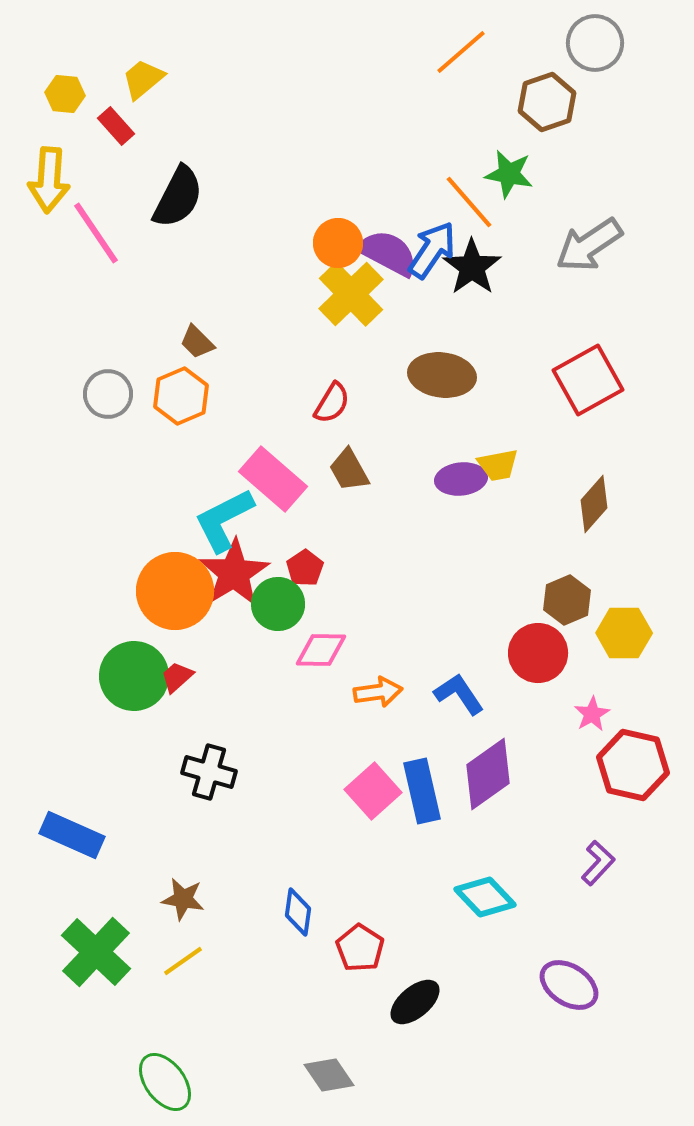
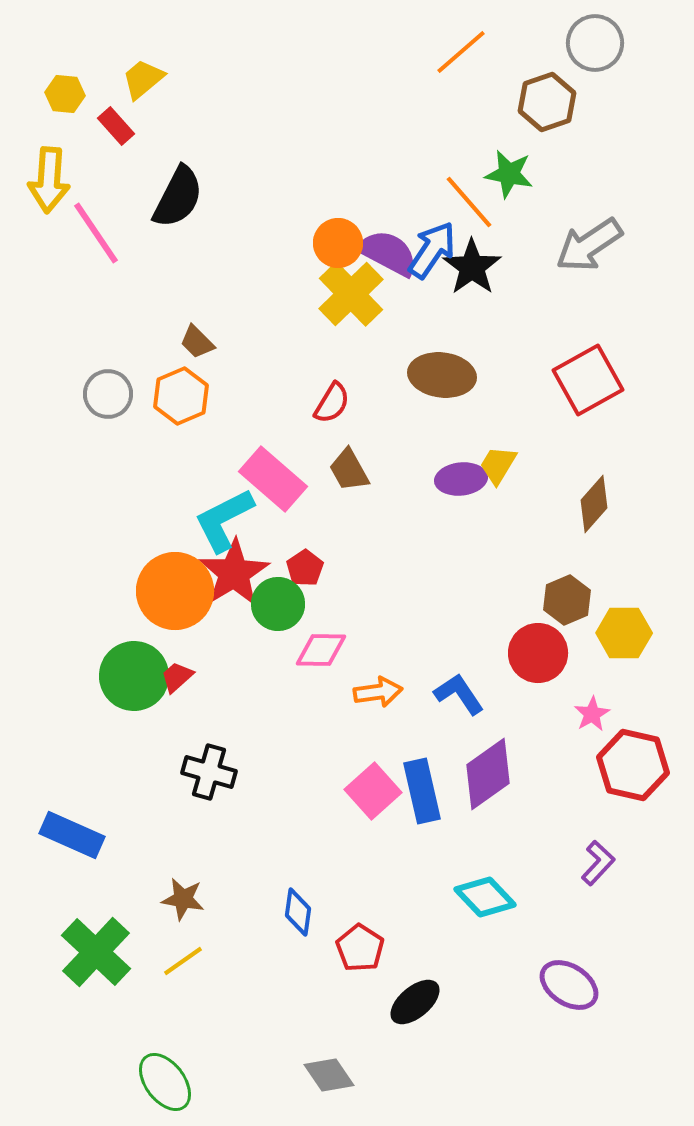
yellow trapezoid at (498, 465): rotated 132 degrees clockwise
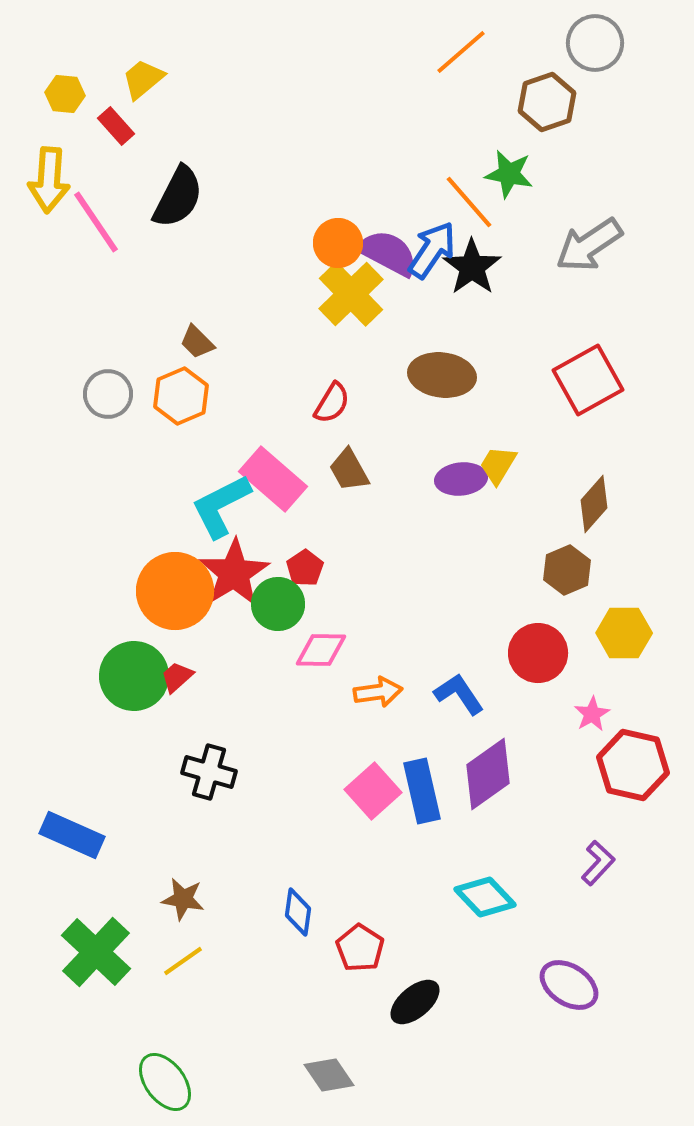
pink line at (96, 233): moved 11 px up
cyan L-shape at (224, 520): moved 3 px left, 14 px up
brown hexagon at (567, 600): moved 30 px up
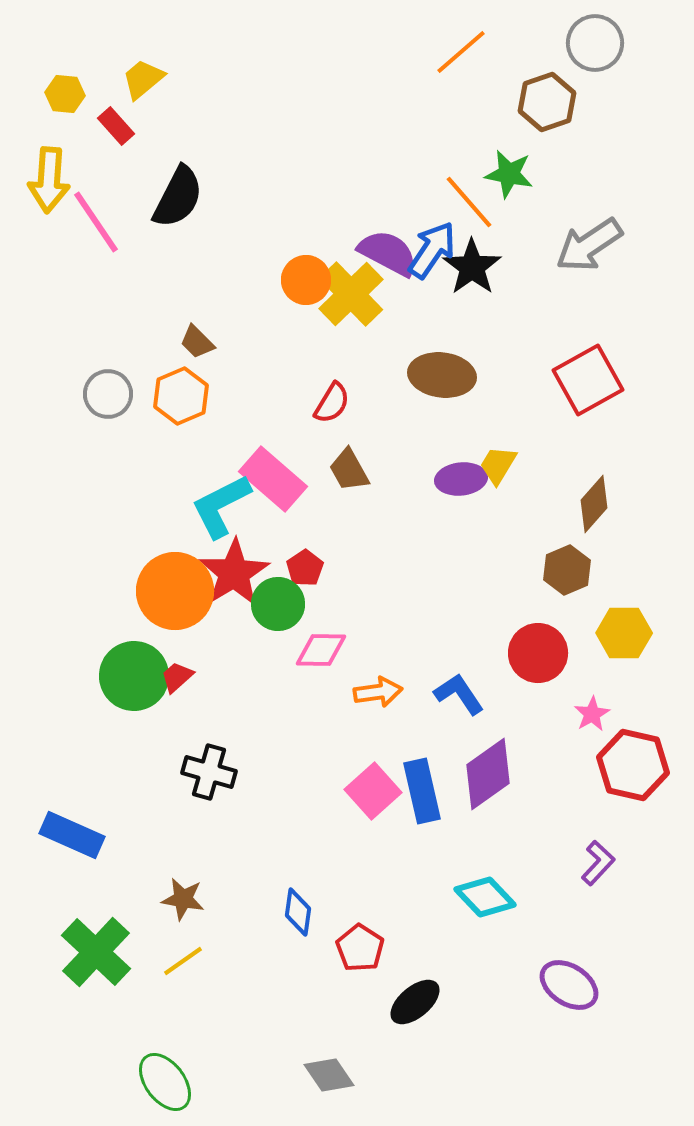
orange circle at (338, 243): moved 32 px left, 37 px down
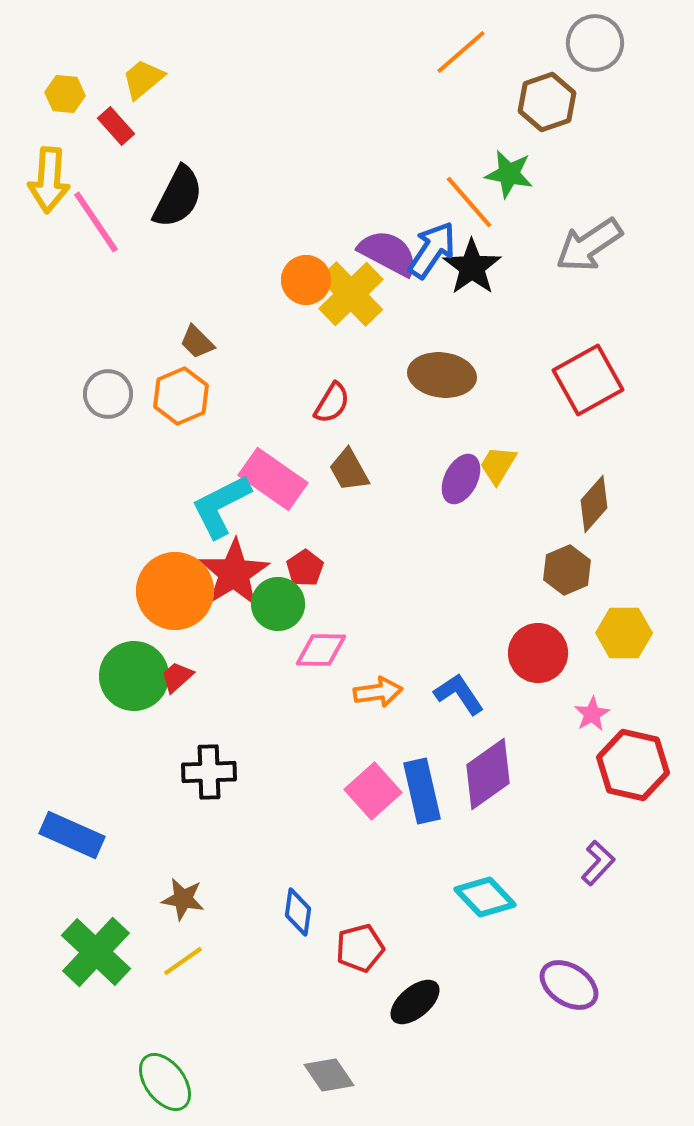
pink rectangle at (273, 479): rotated 6 degrees counterclockwise
purple ellipse at (461, 479): rotated 57 degrees counterclockwise
black cross at (209, 772): rotated 18 degrees counterclockwise
red pentagon at (360, 948): rotated 24 degrees clockwise
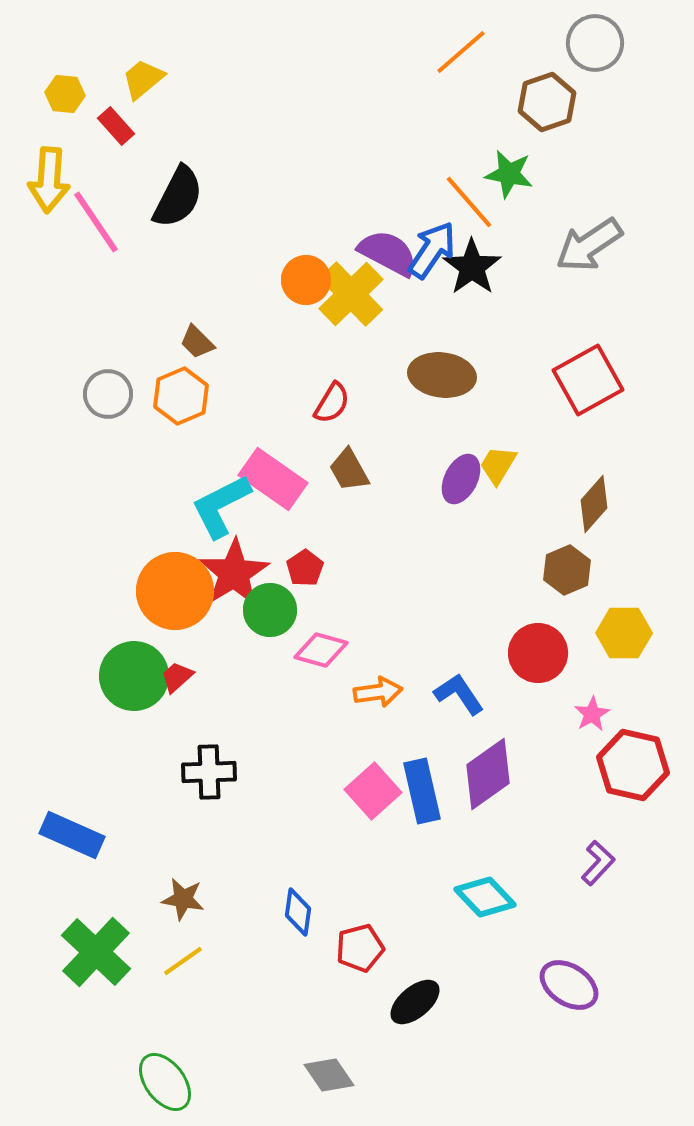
green circle at (278, 604): moved 8 px left, 6 px down
pink diamond at (321, 650): rotated 14 degrees clockwise
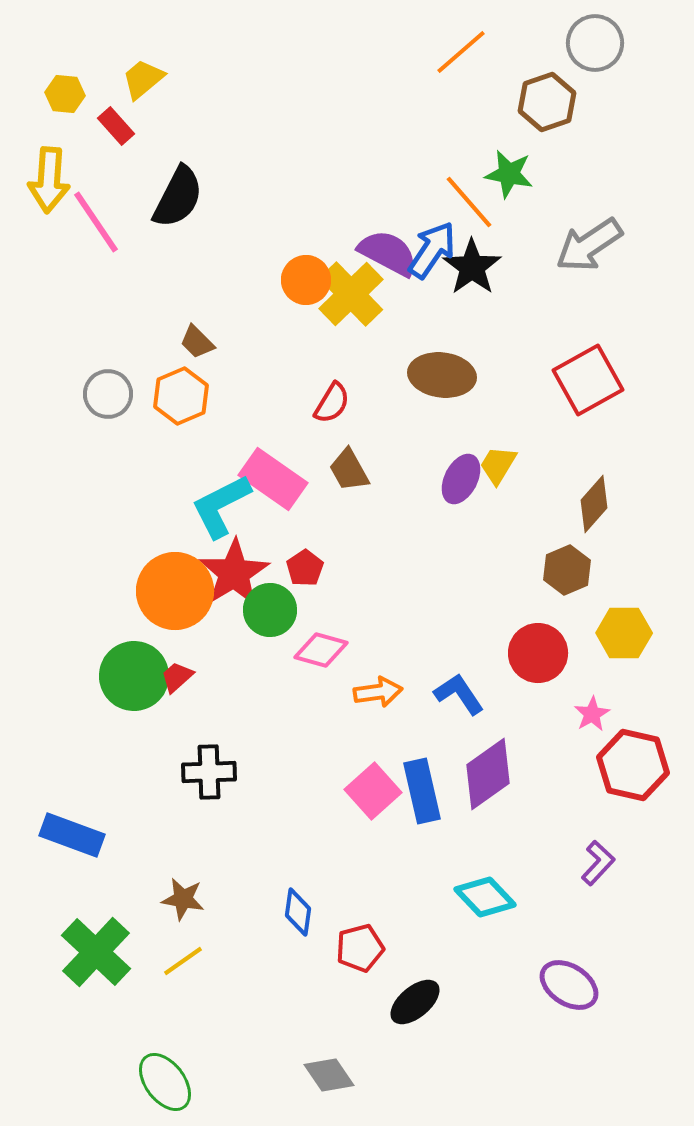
blue rectangle at (72, 835): rotated 4 degrees counterclockwise
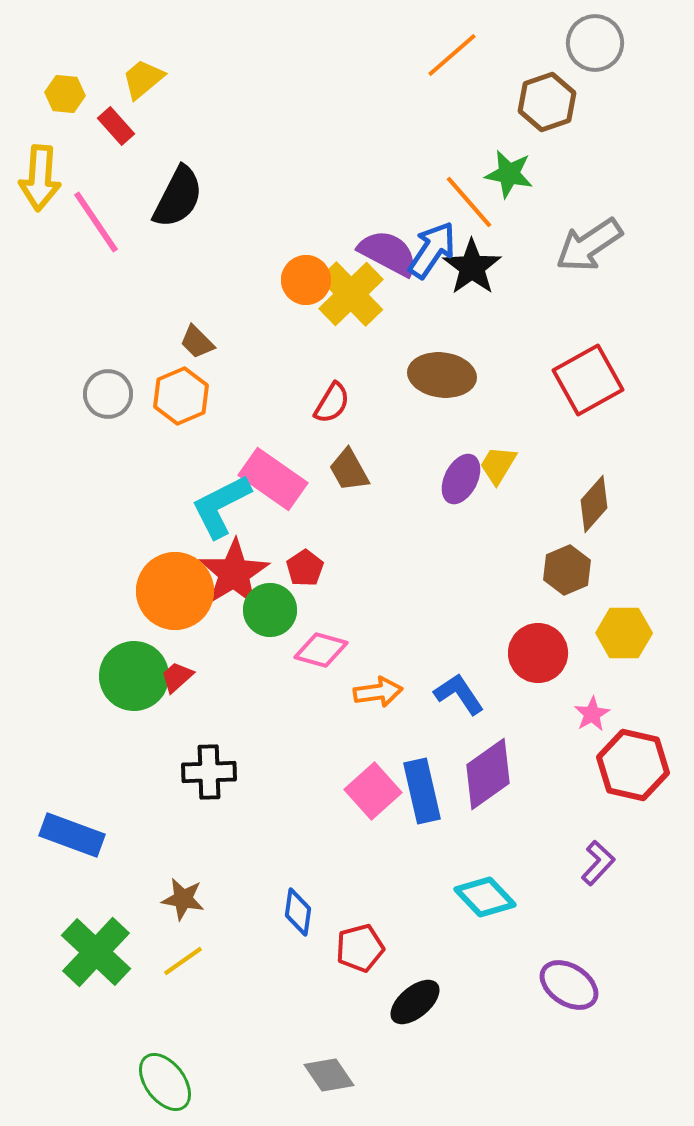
orange line at (461, 52): moved 9 px left, 3 px down
yellow arrow at (49, 180): moved 9 px left, 2 px up
